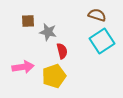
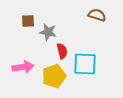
cyan square: moved 17 px left, 23 px down; rotated 35 degrees clockwise
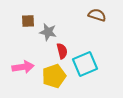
cyan square: rotated 25 degrees counterclockwise
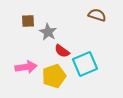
gray star: rotated 18 degrees clockwise
red semicircle: rotated 140 degrees clockwise
pink arrow: moved 3 px right
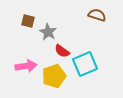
brown square: rotated 16 degrees clockwise
pink arrow: moved 1 px up
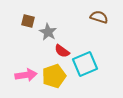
brown semicircle: moved 2 px right, 2 px down
pink arrow: moved 9 px down
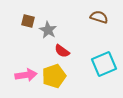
gray star: moved 2 px up
cyan square: moved 19 px right
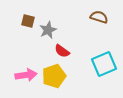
gray star: rotated 18 degrees clockwise
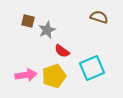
gray star: moved 1 px left
cyan square: moved 12 px left, 4 px down
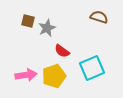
gray star: moved 2 px up
